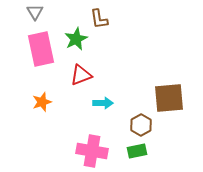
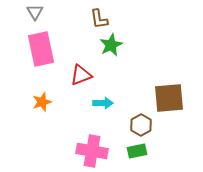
green star: moved 35 px right, 6 px down
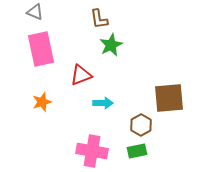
gray triangle: rotated 36 degrees counterclockwise
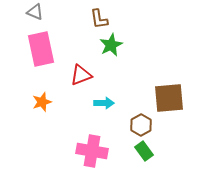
cyan arrow: moved 1 px right
green rectangle: moved 7 px right; rotated 66 degrees clockwise
